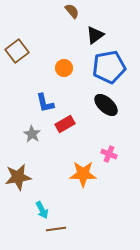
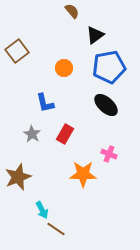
red rectangle: moved 10 px down; rotated 30 degrees counterclockwise
brown star: rotated 12 degrees counterclockwise
brown line: rotated 42 degrees clockwise
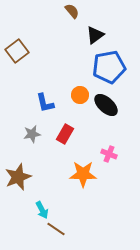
orange circle: moved 16 px right, 27 px down
gray star: rotated 30 degrees clockwise
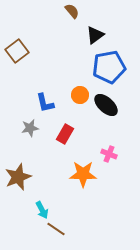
gray star: moved 2 px left, 6 px up
